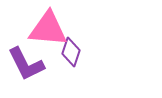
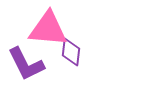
purple diamond: rotated 12 degrees counterclockwise
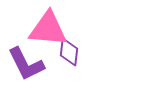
purple diamond: moved 2 px left
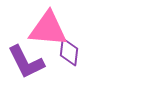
purple L-shape: moved 2 px up
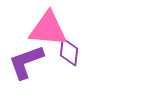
purple L-shape: rotated 96 degrees clockwise
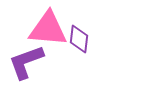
purple diamond: moved 10 px right, 13 px up
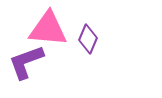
purple diamond: moved 9 px right; rotated 16 degrees clockwise
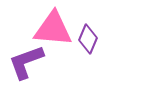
pink triangle: moved 5 px right
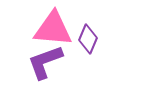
purple L-shape: moved 19 px right
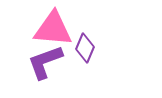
purple diamond: moved 3 px left, 9 px down
